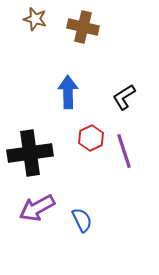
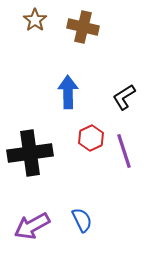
brown star: moved 1 px down; rotated 20 degrees clockwise
purple arrow: moved 5 px left, 18 px down
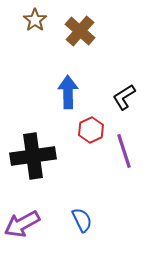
brown cross: moved 3 px left, 4 px down; rotated 28 degrees clockwise
red hexagon: moved 8 px up
black cross: moved 3 px right, 3 px down
purple arrow: moved 10 px left, 2 px up
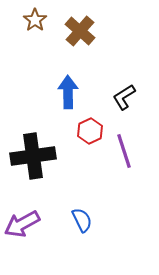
red hexagon: moved 1 px left, 1 px down
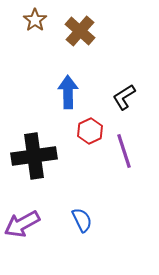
black cross: moved 1 px right
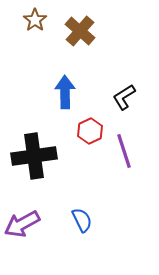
blue arrow: moved 3 px left
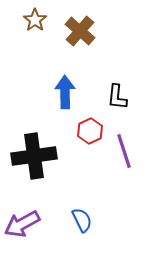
black L-shape: moved 7 px left; rotated 52 degrees counterclockwise
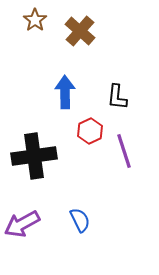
blue semicircle: moved 2 px left
